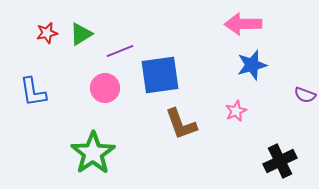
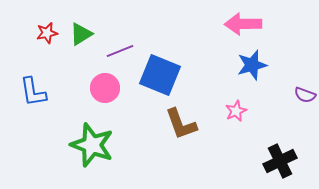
blue square: rotated 30 degrees clockwise
green star: moved 1 px left, 8 px up; rotated 18 degrees counterclockwise
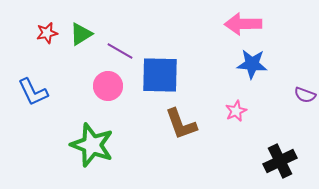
purple line: rotated 52 degrees clockwise
blue star: moved 1 px up; rotated 20 degrees clockwise
blue square: rotated 21 degrees counterclockwise
pink circle: moved 3 px right, 2 px up
blue L-shape: rotated 16 degrees counterclockwise
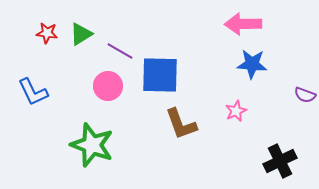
red star: rotated 20 degrees clockwise
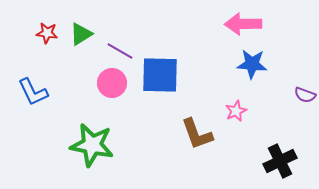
pink circle: moved 4 px right, 3 px up
brown L-shape: moved 16 px right, 10 px down
green star: rotated 9 degrees counterclockwise
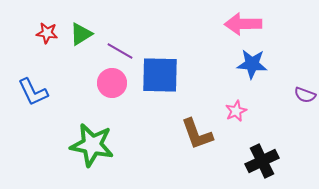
black cross: moved 18 px left
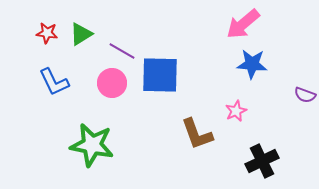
pink arrow: rotated 39 degrees counterclockwise
purple line: moved 2 px right
blue L-shape: moved 21 px right, 10 px up
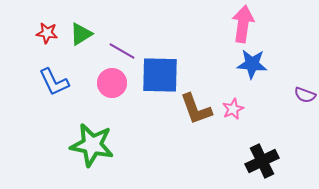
pink arrow: rotated 138 degrees clockwise
pink star: moved 3 px left, 2 px up
brown L-shape: moved 1 px left, 25 px up
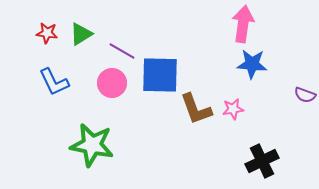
pink star: rotated 15 degrees clockwise
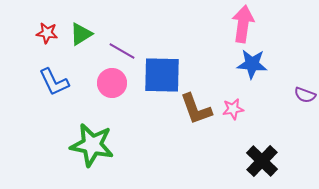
blue square: moved 2 px right
black cross: rotated 20 degrees counterclockwise
